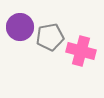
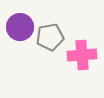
pink cross: moved 1 px right, 4 px down; rotated 20 degrees counterclockwise
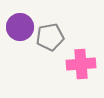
pink cross: moved 1 px left, 9 px down
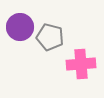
gray pentagon: rotated 24 degrees clockwise
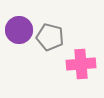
purple circle: moved 1 px left, 3 px down
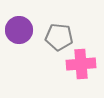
gray pentagon: moved 9 px right; rotated 8 degrees counterclockwise
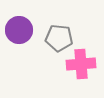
gray pentagon: moved 1 px down
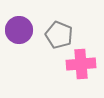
gray pentagon: moved 3 px up; rotated 16 degrees clockwise
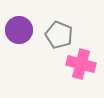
pink cross: rotated 20 degrees clockwise
